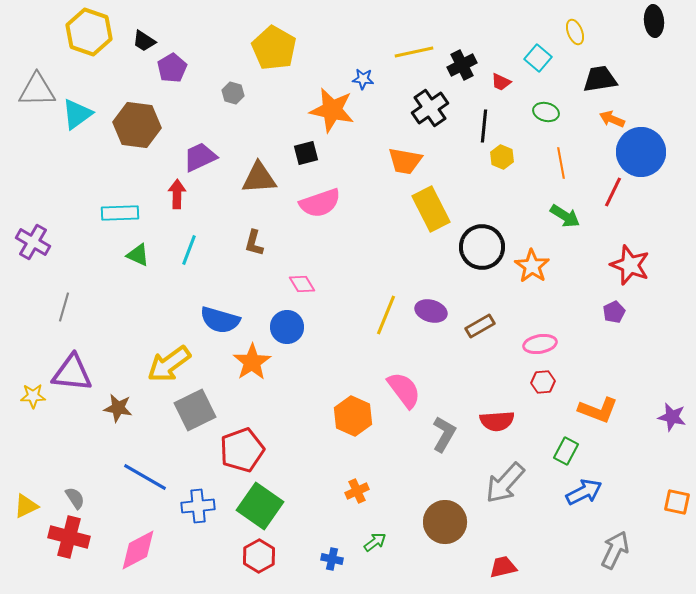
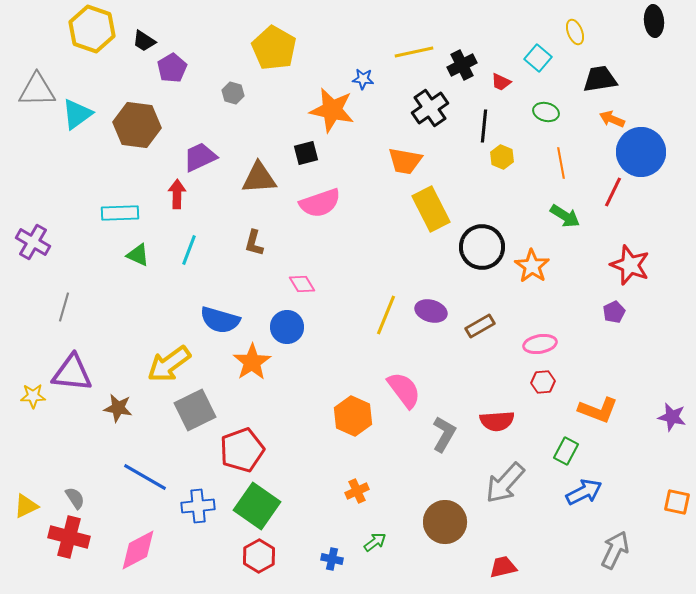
yellow hexagon at (89, 32): moved 3 px right, 3 px up
green square at (260, 506): moved 3 px left
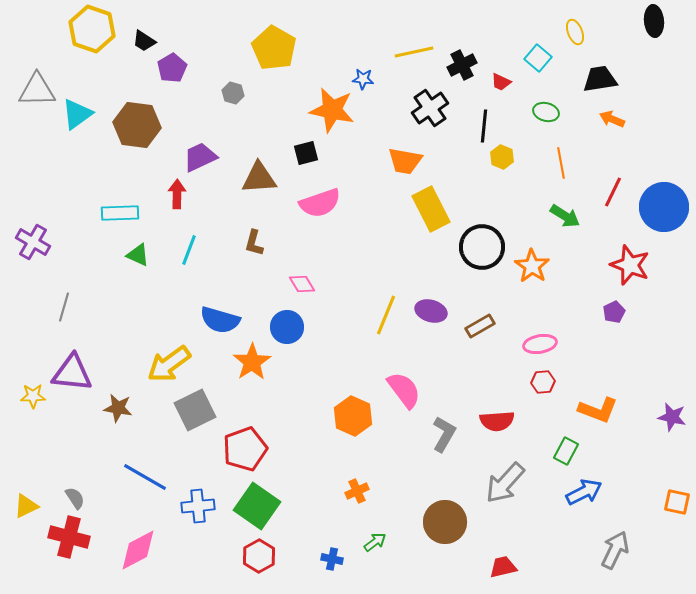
blue circle at (641, 152): moved 23 px right, 55 px down
red pentagon at (242, 450): moved 3 px right, 1 px up
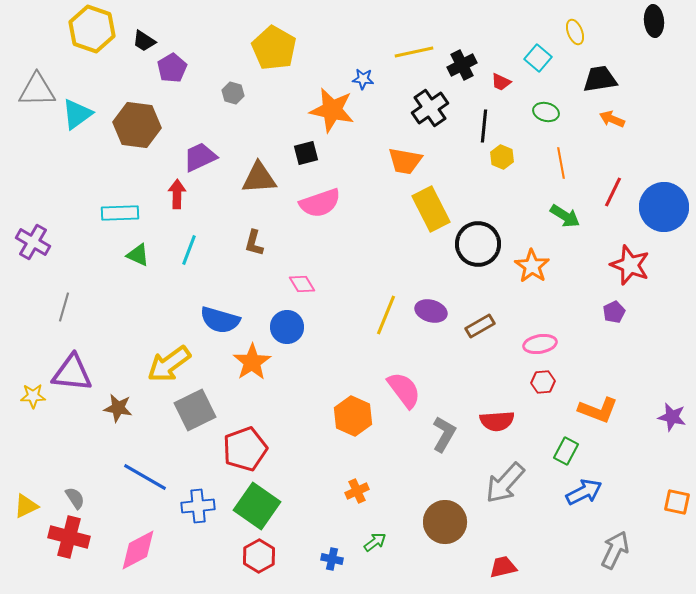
black circle at (482, 247): moved 4 px left, 3 px up
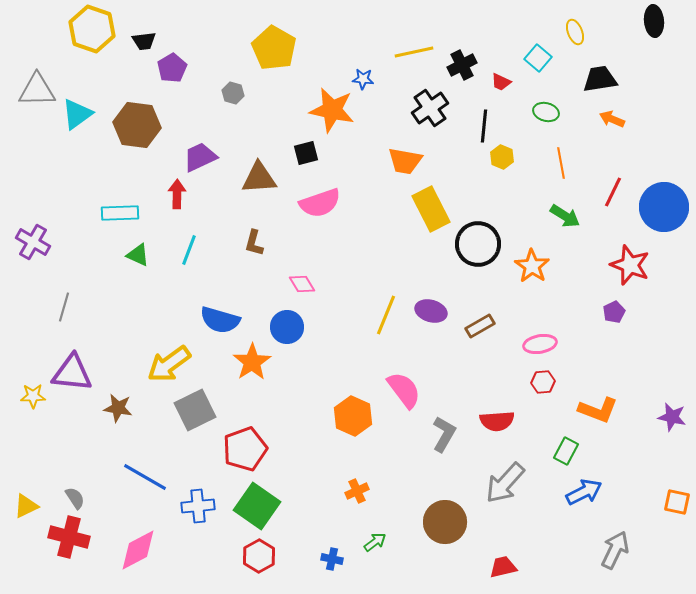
black trapezoid at (144, 41): rotated 40 degrees counterclockwise
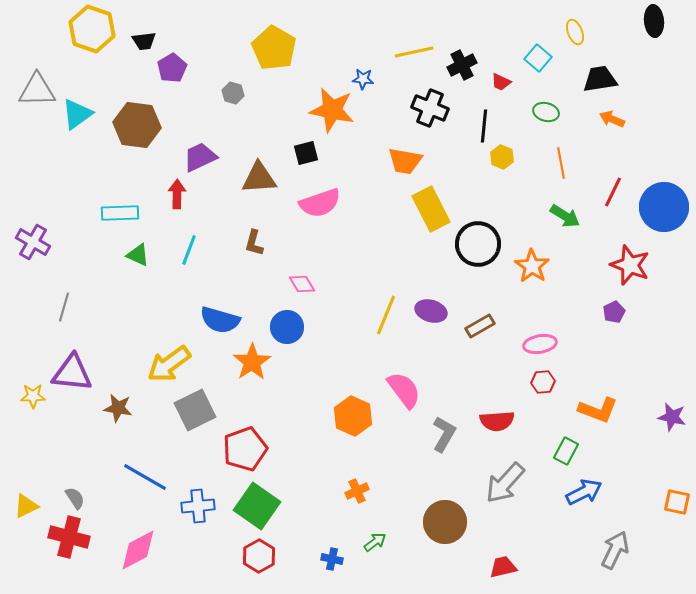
black cross at (430, 108): rotated 33 degrees counterclockwise
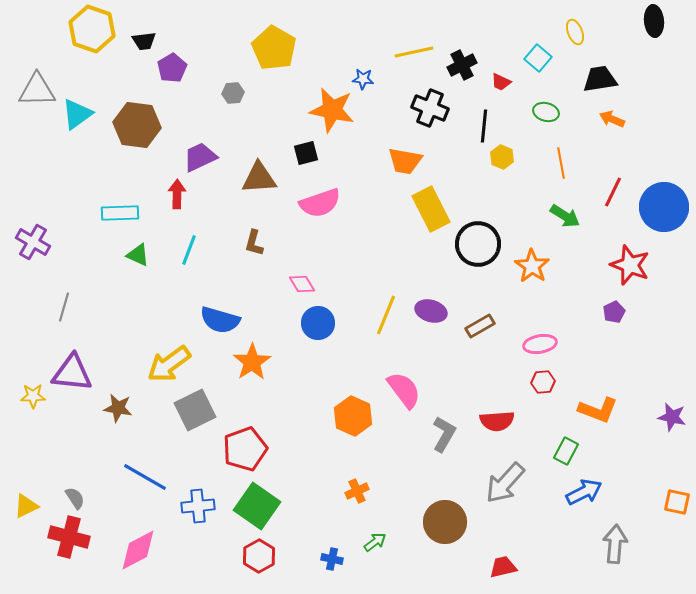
gray hexagon at (233, 93): rotated 20 degrees counterclockwise
blue circle at (287, 327): moved 31 px right, 4 px up
gray arrow at (615, 550): moved 6 px up; rotated 21 degrees counterclockwise
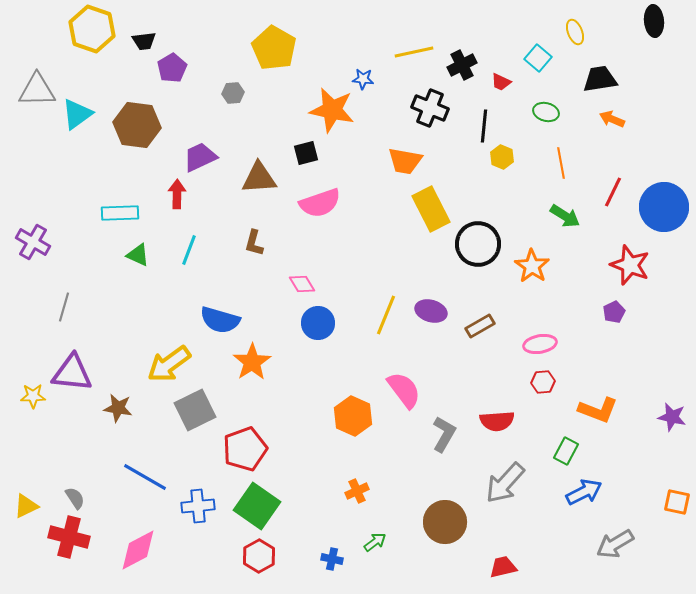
gray arrow at (615, 544): rotated 126 degrees counterclockwise
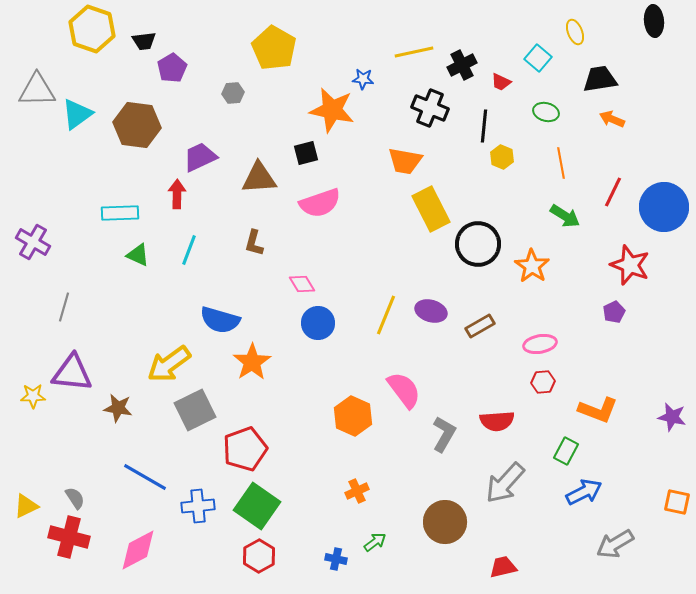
blue cross at (332, 559): moved 4 px right
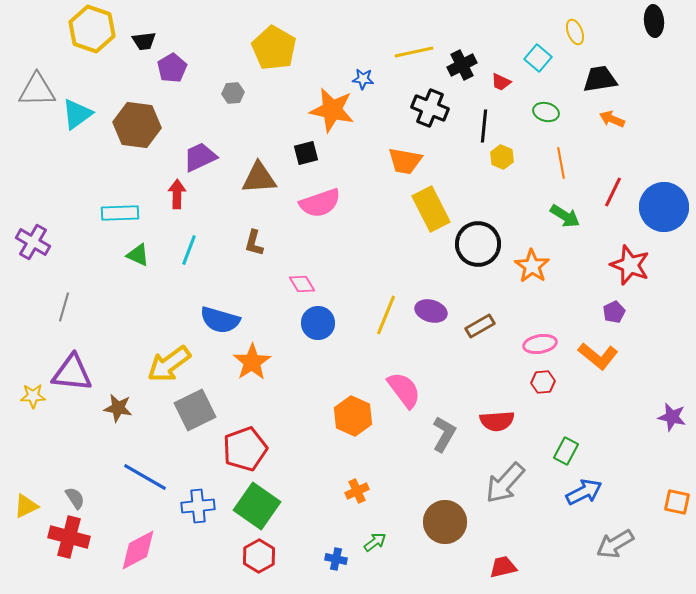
orange L-shape at (598, 410): moved 54 px up; rotated 18 degrees clockwise
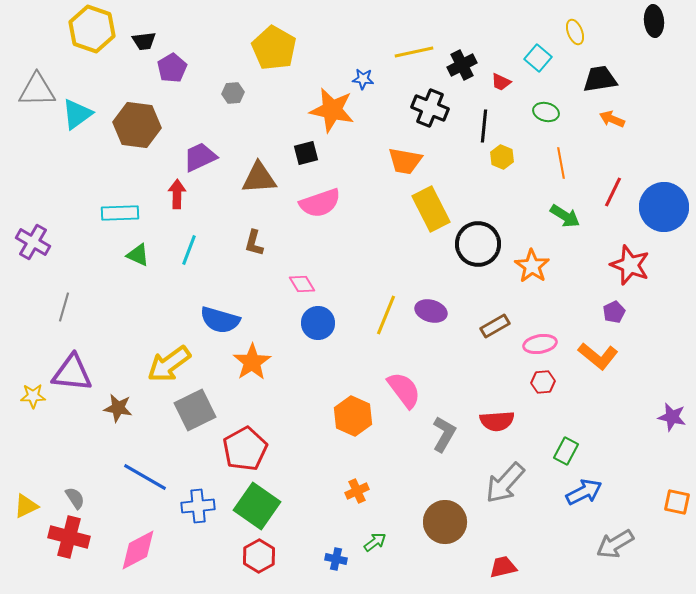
brown rectangle at (480, 326): moved 15 px right
red pentagon at (245, 449): rotated 9 degrees counterclockwise
